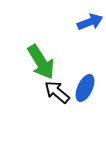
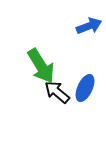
blue arrow: moved 1 px left, 4 px down
green arrow: moved 4 px down
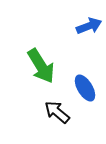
blue ellipse: rotated 56 degrees counterclockwise
black arrow: moved 20 px down
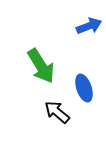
blue ellipse: moved 1 px left; rotated 12 degrees clockwise
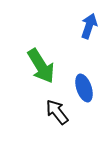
blue arrow: rotated 50 degrees counterclockwise
black arrow: rotated 12 degrees clockwise
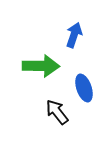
blue arrow: moved 15 px left, 9 px down
green arrow: rotated 57 degrees counterclockwise
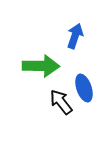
blue arrow: moved 1 px right, 1 px down
black arrow: moved 4 px right, 10 px up
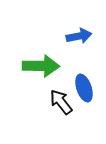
blue arrow: moved 4 px right; rotated 60 degrees clockwise
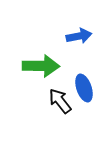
black arrow: moved 1 px left, 1 px up
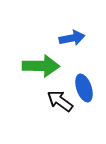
blue arrow: moved 7 px left, 2 px down
black arrow: rotated 16 degrees counterclockwise
